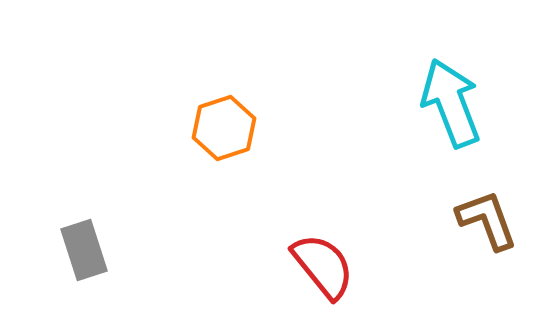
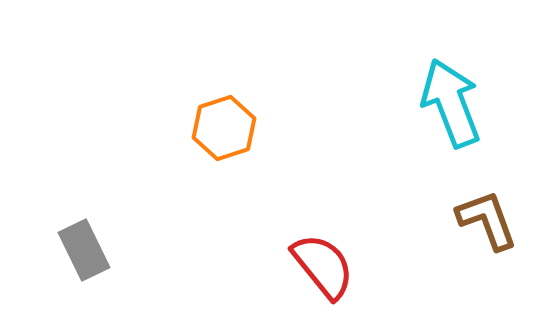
gray rectangle: rotated 8 degrees counterclockwise
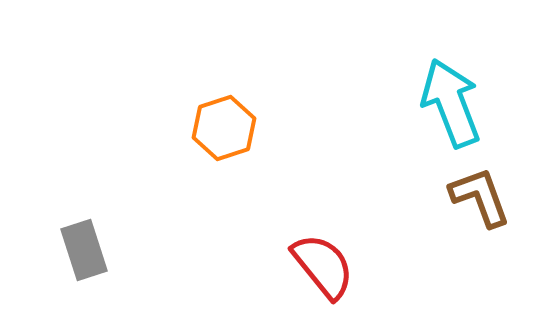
brown L-shape: moved 7 px left, 23 px up
gray rectangle: rotated 8 degrees clockwise
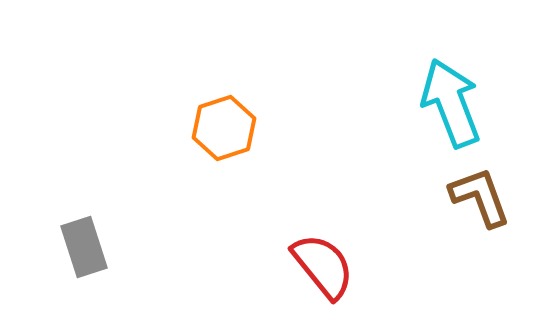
gray rectangle: moved 3 px up
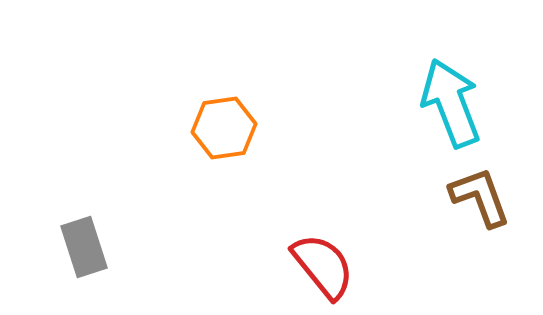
orange hexagon: rotated 10 degrees clockwise
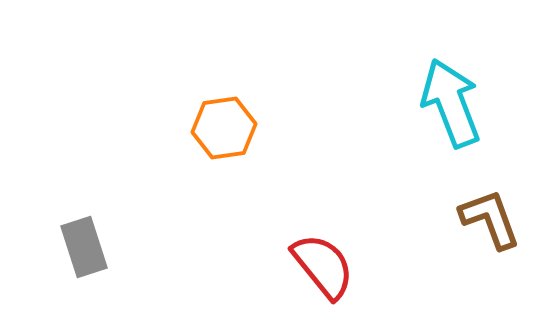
brown L-shape: moved 10 px right, 22 px down
